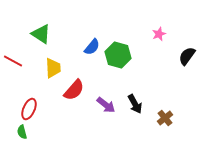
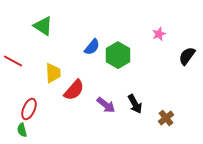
green triangle: moved 2 px right, 8 px up
green hexagon: rotated 15 degrees clockwise
yellow trapezoid: moved 5 px down
brown cross: moved 1 px right
green semicircle: moved 2 px up
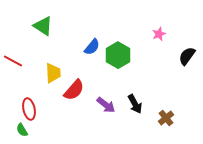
red ellipse: rotated 35 degrees counterclockwise
green semicircle: rotated 16 degrees counterclockwise
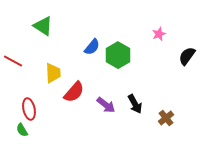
red semicircle: moved 2 px down
